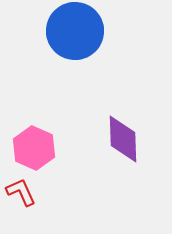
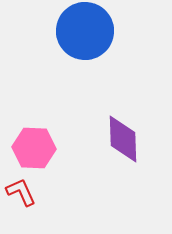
blue circle: moved 10 px right
pink hexagon: rotated 21 degrees counterclockwise
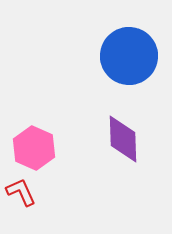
blue circle: moved 44 px right, 25 px down
pink hexagon: rotated 21 degrees clockwise
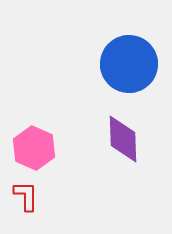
blue circle: moved 8 px down
red L-shape: moved 5 px right, 4 px down; rotated 24 degrees clockwise
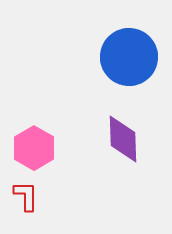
blue circle: moved 7 px up
pink hexagon: rotated 6 degrees clockwise
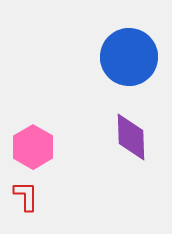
purple diamond: moved 8 px right, 2 px up
pink hexagon: moved 1 px left, 1 px up
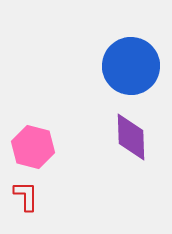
blue circle: moved 2 px right, 9 px down
pink hexagon: rotated 15 degrees counterclockwise
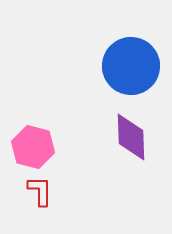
red L-shape: moved 14 px right, 5 px up
